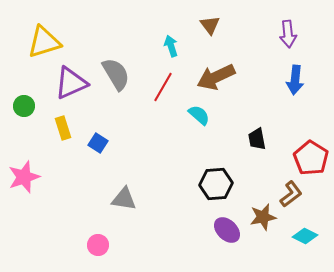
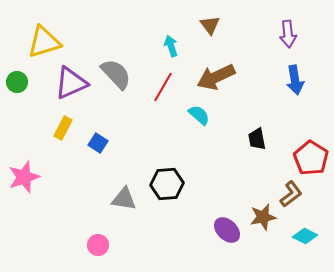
gray semicircle: rotated 12 degrees counterclockwise
blue arrow: rotated 16 degrees counterclockwise
green circle: moved 7 px left, 24 px up
yellow rectangle: rotated 45 degrees clockwise
black hexagon: moved 49 px left
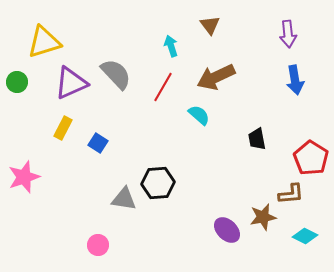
black hexagon: moved 9 px left, 1 px up
brown L-shape: rotated 32 degrees clockwise
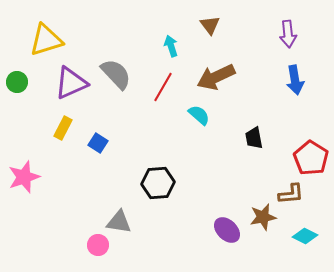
yellow triangle: moved 2 px right, 2 px up
black trapezoid: moved 3 px left, 1 px up
gray triangle: moved 5 px left, 23 px down
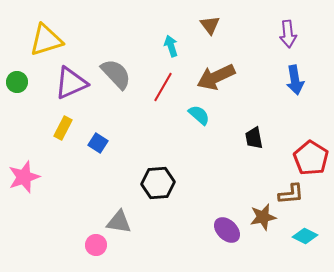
pink circle: moved 2 px left
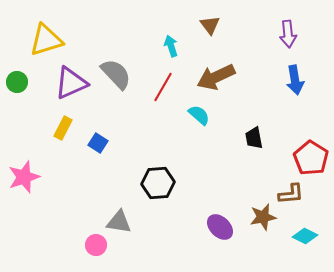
purple ellipse: moved 7 px left, 3 px up
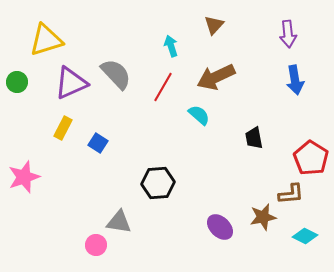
brown triangle: moved 4 px right; rotated 20 degrees clockwise
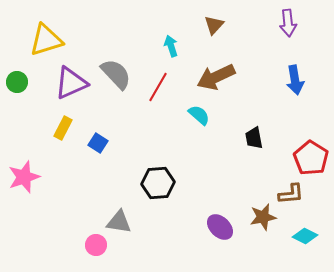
purple arrow: moved 11 px up
red line: moved 5 px left
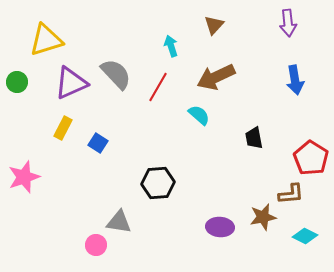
purple ellipse: rotated 40 degrees counterclockwise
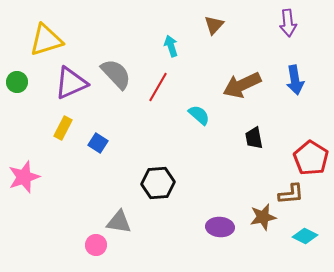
brown arrow: moved 26 px right, 8 px down
